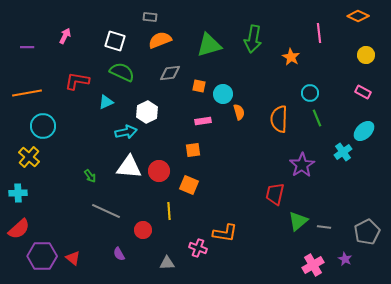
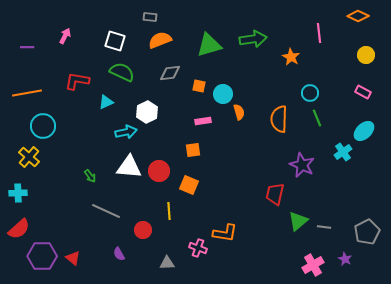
green arrow at (253, 39): rotated 108 degrees counterclockwise
purple star at (302, 165): rotated 15 degrees counterclockwise
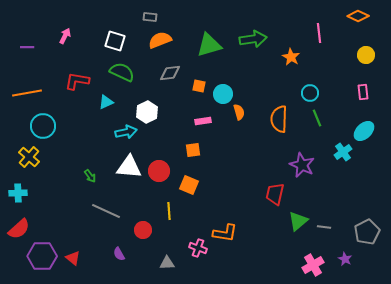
pink rectangle at (363, 92): rotated 56 degrees clockwise
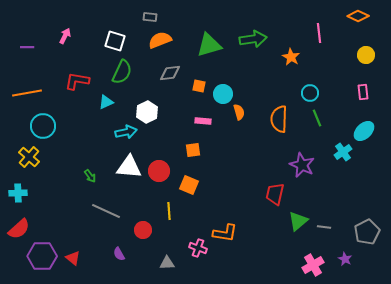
green semicircle at (122, 72): rotated 90 degrees clockwise
pink rectangle at (203, 121): rotated 14 degrees clockwise
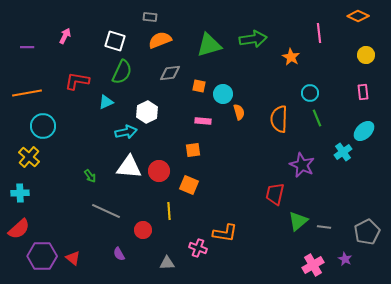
cyan cross at (18, 193): moved 2 px right
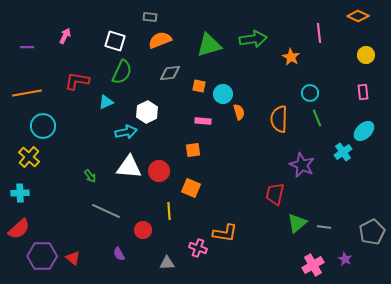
orange square at (189, 185): moved 2 px right, 3 px down
green triangle at (298, 221): moved 1 px left, 2 px down
gray pentagon at (367, 232): moved 5 px right
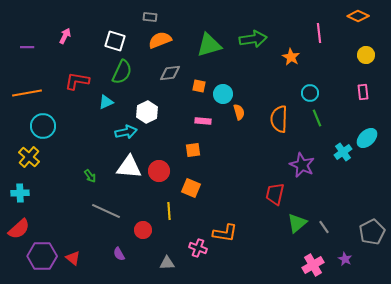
cyan ellipse at (364, 131): moved 3 px right, 7 px down
gray line at (324, 227): rotated 48 degrees clockwise
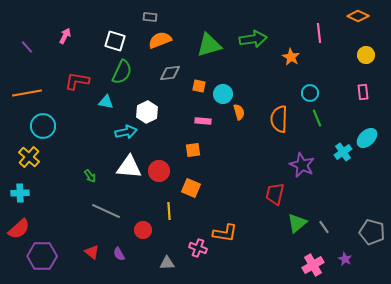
purple line at (27, 47): rotated 48 degrees clockwise
cyan triangle at (106, 102): rotated 35 degrees clockwise
gray pentagon at (372, 232): rotated 30 degrees counterclockwise
red triangle at (73, 258): moved 19 px right, 6 px up
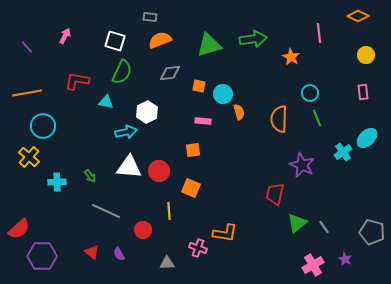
cyan cross at (20, 193): moved 37 px right, 11 px up
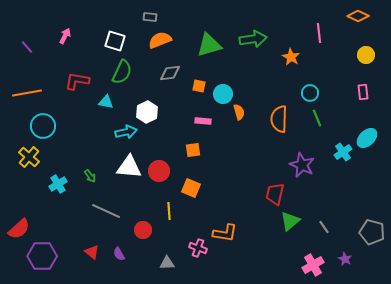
cyan cross at (57, 182): moved 1 px right, 2 px down; rotated 30 degrees counterclockwise
green triangle at (297, 223): moved 7 px left, 2 px up
